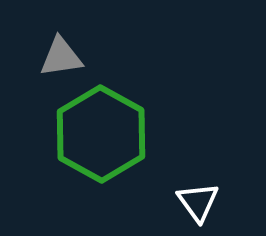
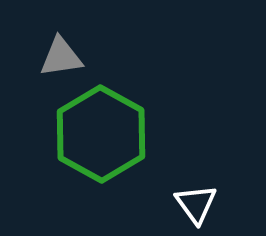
white triangle: moved 2 px left, 2 px down
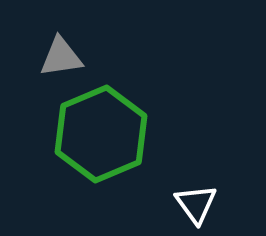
green hexagon: rotated 8 degrees clockwise
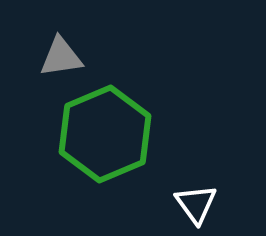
green hexagon: moved 4 px right
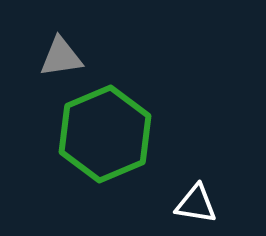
white triangle: rotated 45 degrees counterclockwise
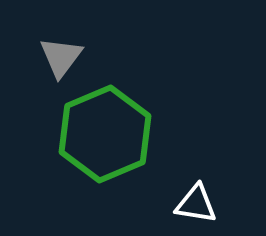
gray triangle: rotated 45 degrees counterclockwise
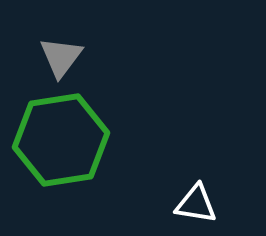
green hexagon: moved 44 px left, 6 px down; rotated 14 degrees clockwise
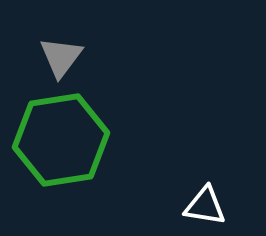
white triangle: moved 9 px right, 2 px down
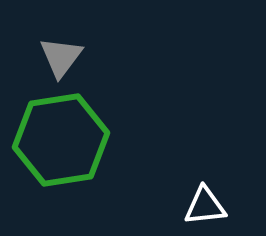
white triangle: rotated 15 degrees counterclockwise
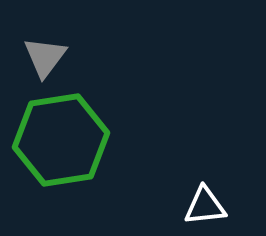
gray triangle: moved 16 px left
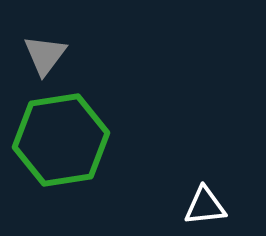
gray triangle: moved 2 px up
